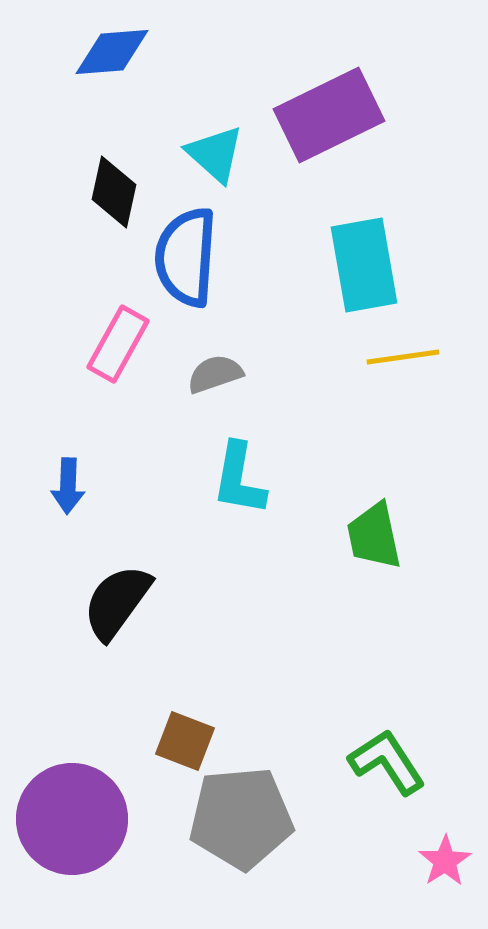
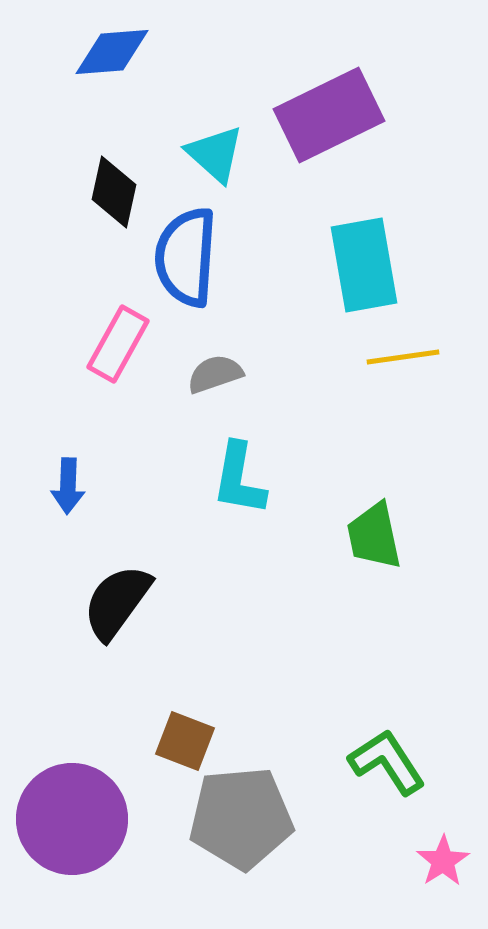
pink star: moved 2 px left
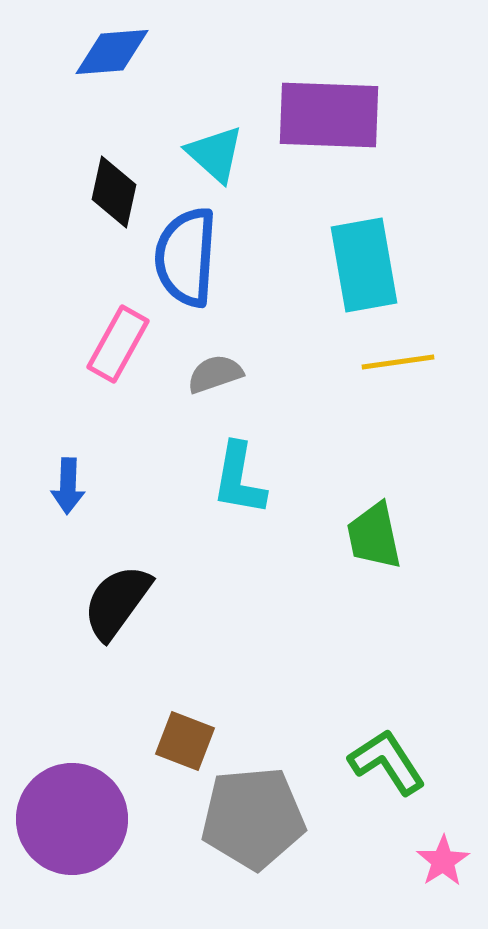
purple rectangle: rotated 28 degrees clockwise
yellow line: moved 5 px left, 5 px down
gray pentagon: moved 12 px right
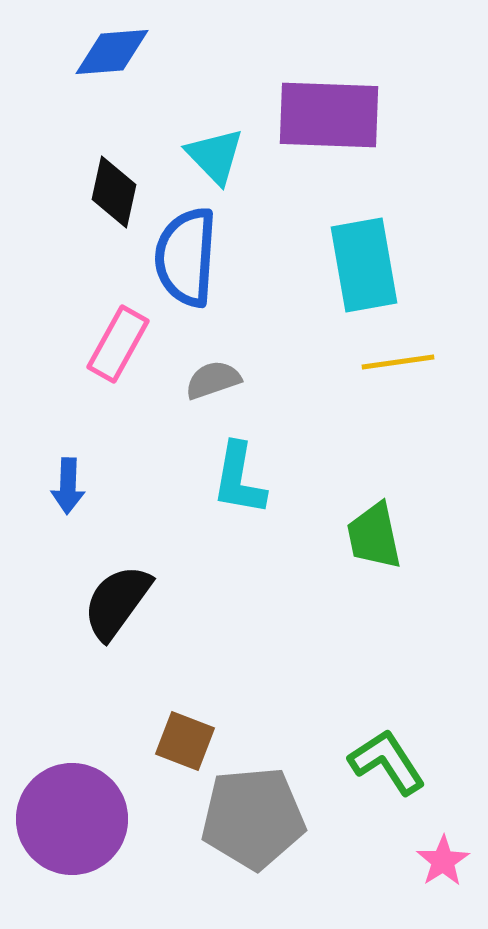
cyan triangle: moved 2 px down; rotated 4 degrees clockwise
gray semicircle: moved 2 px left, 6 px down
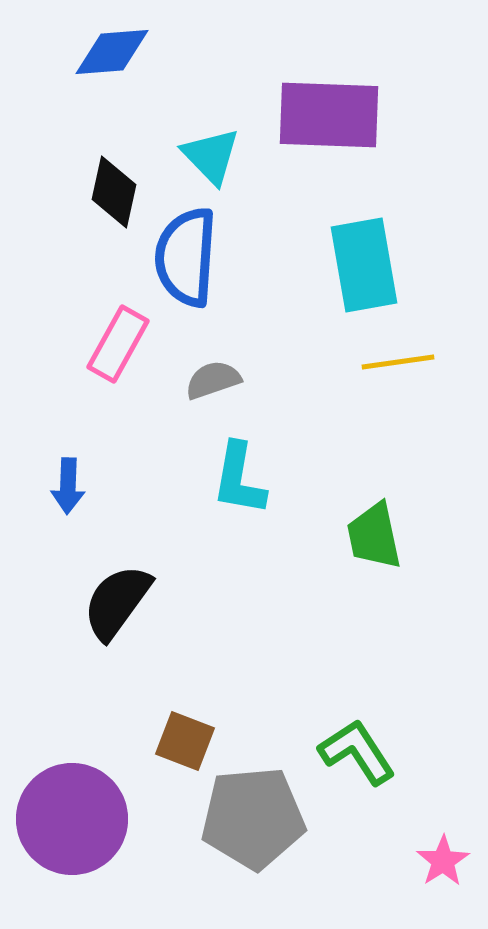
cyan triangle: moved 4 px left
green L-shape: moved 30 px left, 10 px up
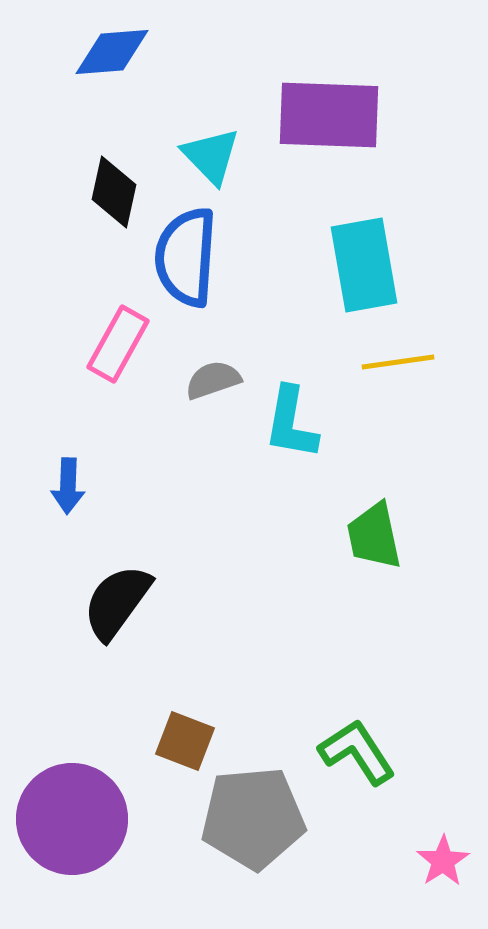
cyan L-shape: moved 52 px right, 56 px up
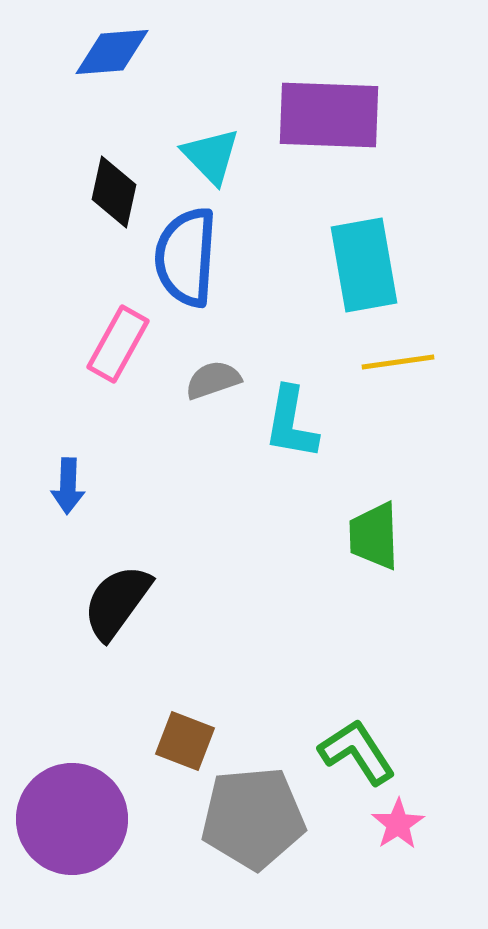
green trapezoid: rotated 10 degrees clockwise
pink star: moved 45 px left, 37 px up
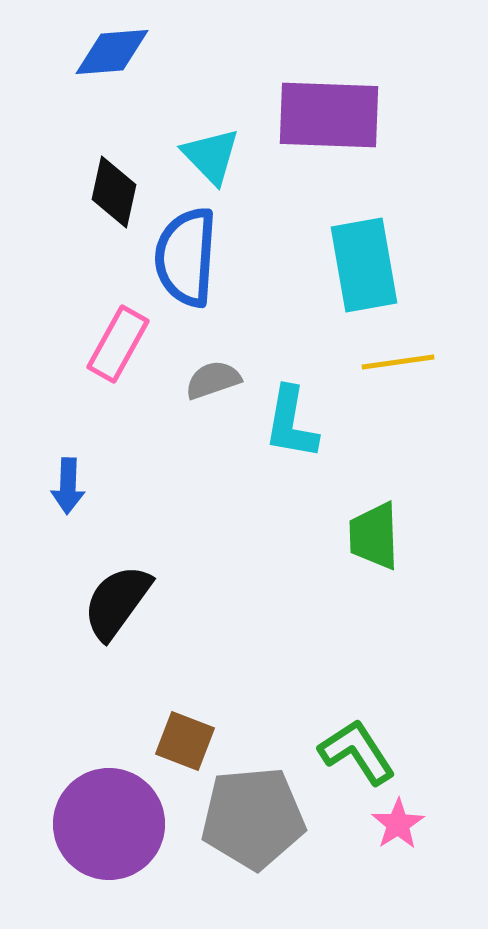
purple circle: moved 37 px right, 5 px down
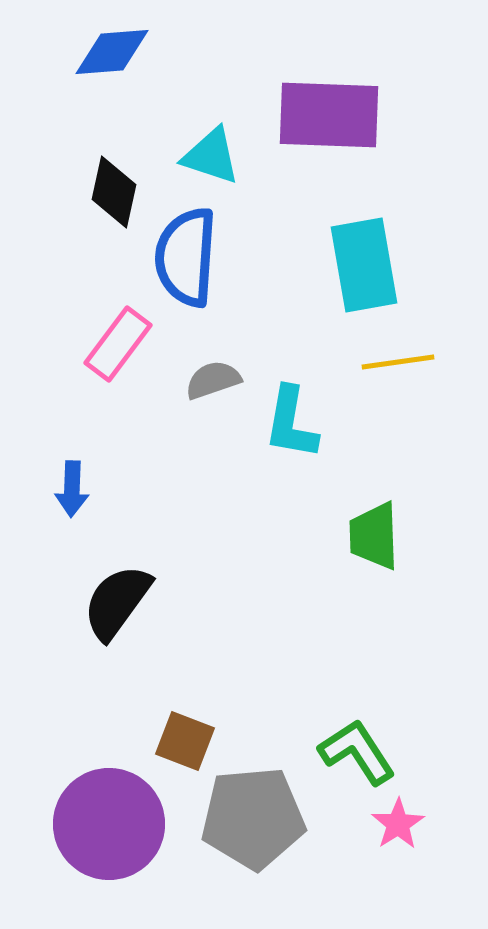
cyan triangle: rotated 28 degrees counterclockwise
pink rectangle: rotated 8 degrees clockwise
blue arrow: moved 4 px right, 3 px down
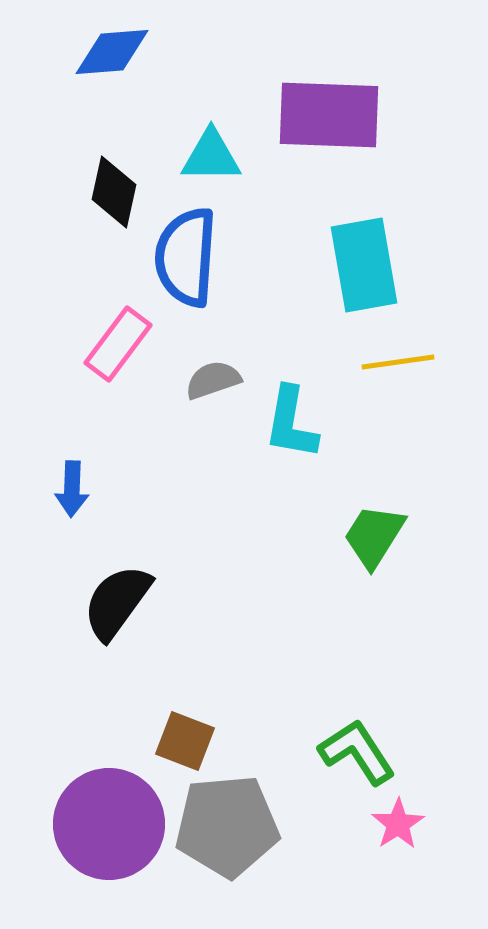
cyan triangle: rotated 18 degrees counterclockwise
green trapezoid: rotated 34 degrees clockwise
gray pentagon: moved 26 px left, 8 px down
